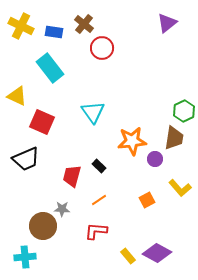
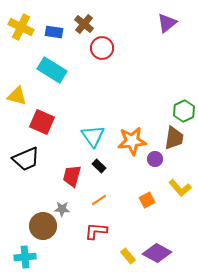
yellow cross: moved 1 px down
cyan rectangle: moved 2 px right, 2 px down; rotated 20 degrees counterclockwise
yellow triangle: rotated 10 degrees counterclockwise
cyan triangle: moved 24 px down
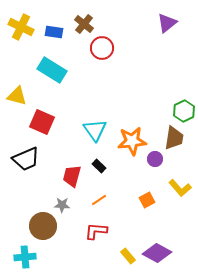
cyan triangle: moved 2 px right, 6 px up
gray star: moved 4 px up
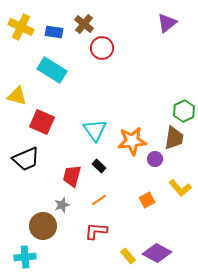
gray star: rotated 21 degrees counterclockwise
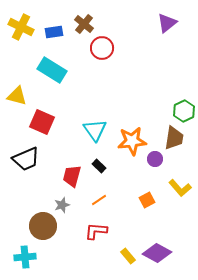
blue rectangle: rotated 18 degrees counterclockwise
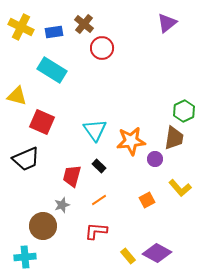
orange star: moved 1 px left
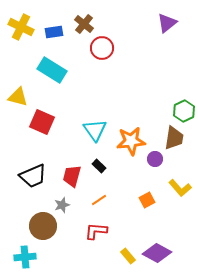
yellow triangle: moved 1 px right, 1 px down
black trapezoid: moved 7 px right, 17 px down
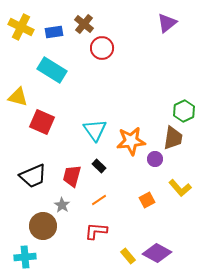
brown trapezoid: moved 1 px left
gray star: rotated 21 degrees counterclockwise
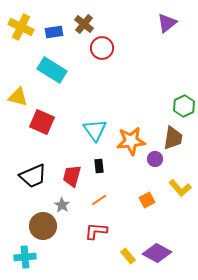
green hexagon: moved 5 px up
black rectangle: rotated 40 degrees clockwise
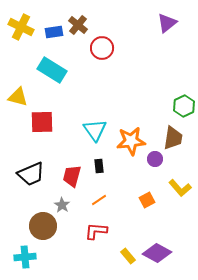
brown cross: moved 6 px left, 1 px down
red square: rotated 25 degrees counterclockwise
black trapezoid: moved 2 px left, 2 px up
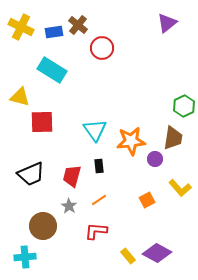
yellow triangle: moved 2 px right
gray star: moved 7 px right, 1 px down
